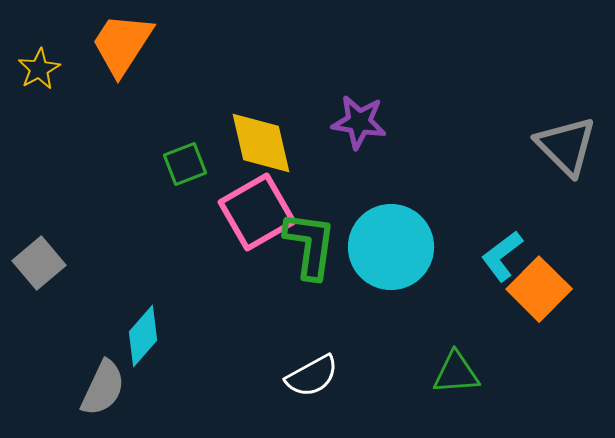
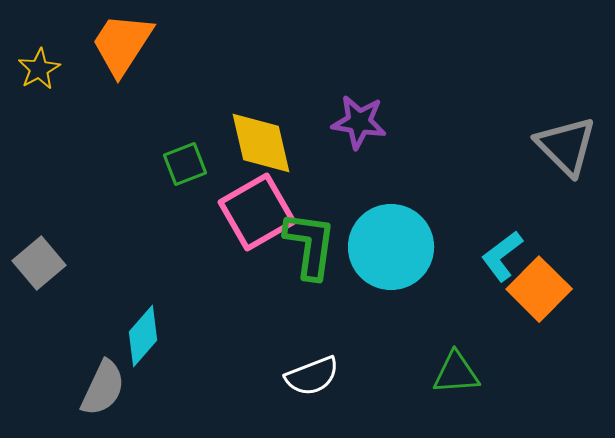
white semicircle: rotated 8 degrees clockwise
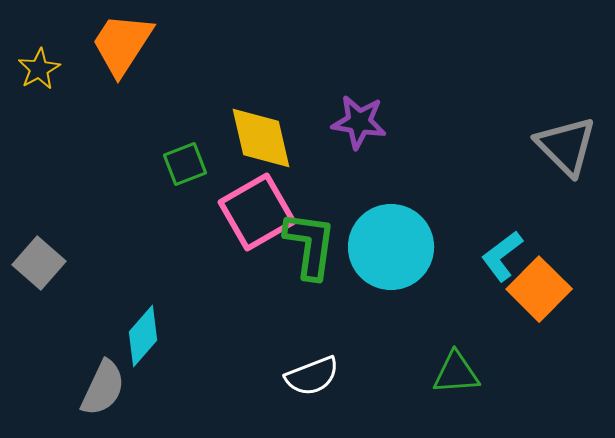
yellow diamond: moved 5 px up
gray square: rotated 9 degrees counterclockwise
